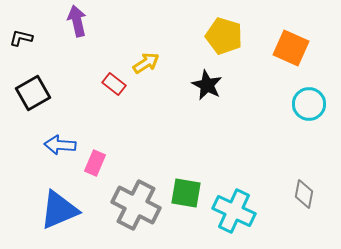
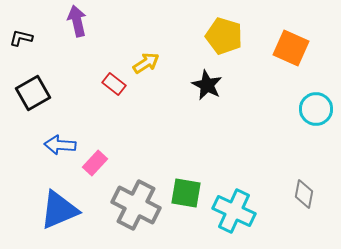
cyan circle: moved 7 px right, 5 px down
pink rectangle: rotated 20 degrees clockwise
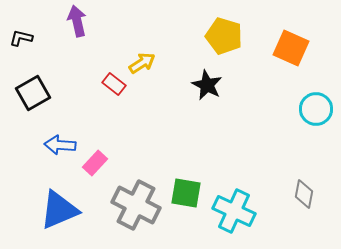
yellow arrow: moved 4 px left
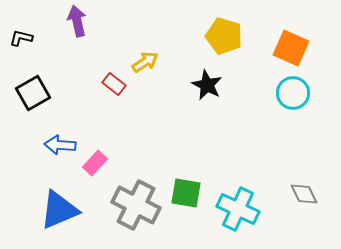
yellow arrow: moved 3 px right, 1 px up
cyan circle: moved 23 px left, 16 px up
gray diamond: rotated 36 degrees counterclockwise
cyan cross: moved 4 px right, 2 px up
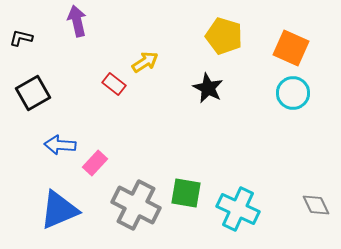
black star: moved 1 px right, 3 px down
gray diamond: moved 12 px right, 11 px down
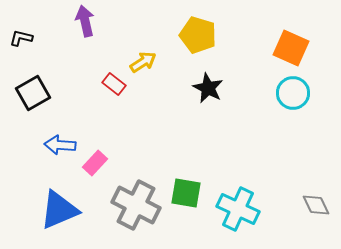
purple arrow: moved 8 px right
yellow pentagon: moved 26 px left, 1 px up
yellow arrow: moved 2 px left
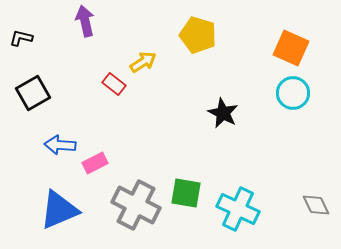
black star: moved 15 px right, 25 px down
pink rectangle: rotated 20 degrees clockwise
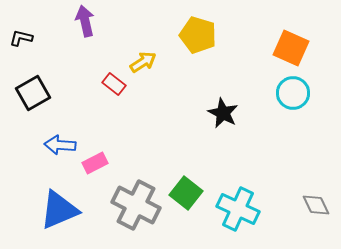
green square: rotated 28 degrees clockwise
